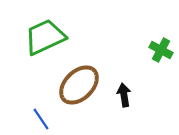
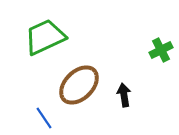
green cross: rotated 35 degrees clockwise
blue line: moved 3 px right, 1 px up
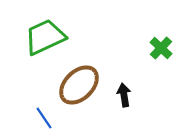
green cross: moved 2 px up; rotated 20 degrees counterclockwise
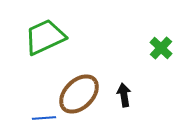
brown ellipse: moved 9 px down
blue line: rotated 60 degrees counterclockwise
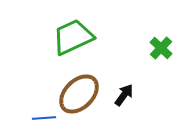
green trapezoid: moved 28 px right
black arrow: rotated 45 degrees clockwise
